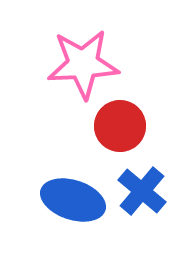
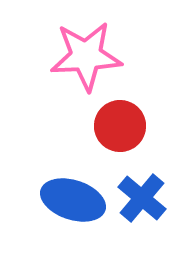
pink star: moved 3 px right, 8 px up
blue cross: moved 7 px down
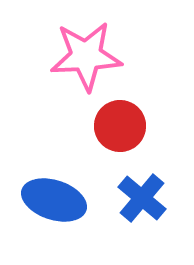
blue ellipse: moved 19 px left
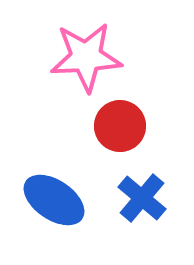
pink star: moved 1 px down
blue ellipse: rotated 16 degrees clockwise
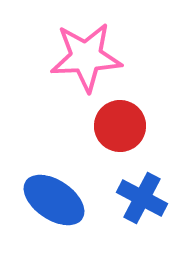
blue cross: rotated 12 degrees counterclockwise
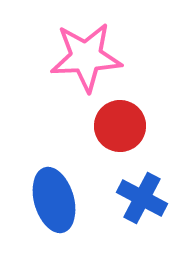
blue ellipse: rotated 40 degrees clockwise
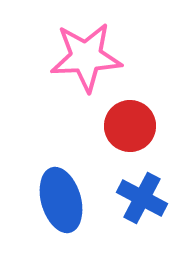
red circle: moved 10 px right
blue ellipse: moved 7 px right
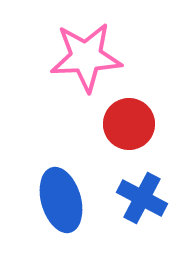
red circle: moved 1 px left, 2 px up
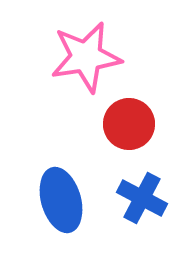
pink star: rotated 6 degrees counterclockwise
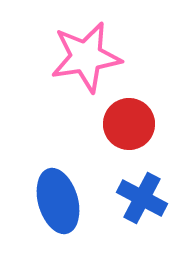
blue ellipse: moved 3 px left, 1 px down
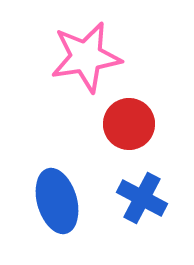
blue ellipse: moved 1 px left
